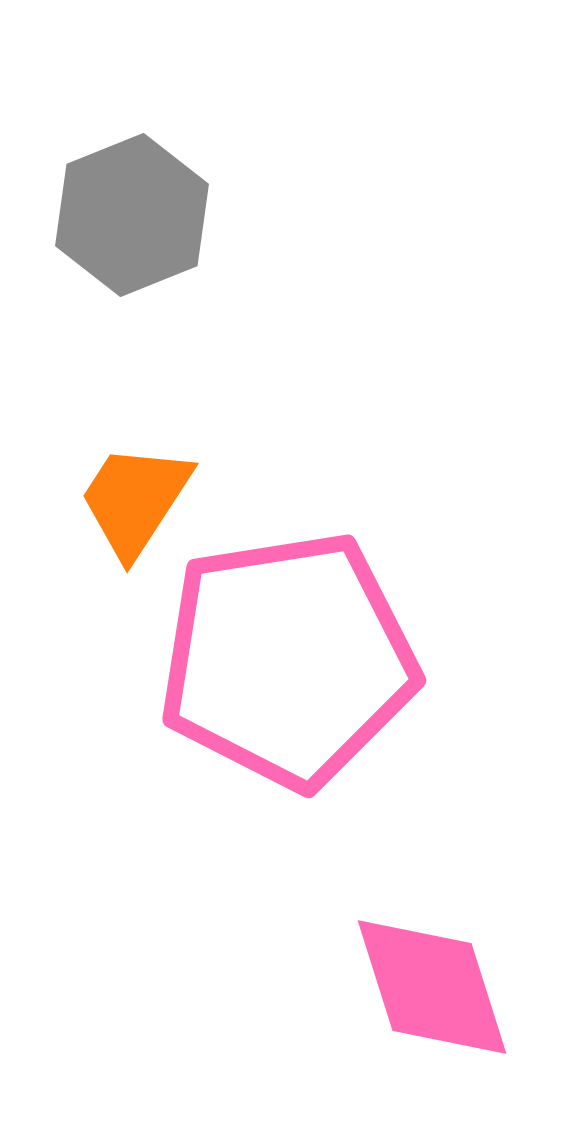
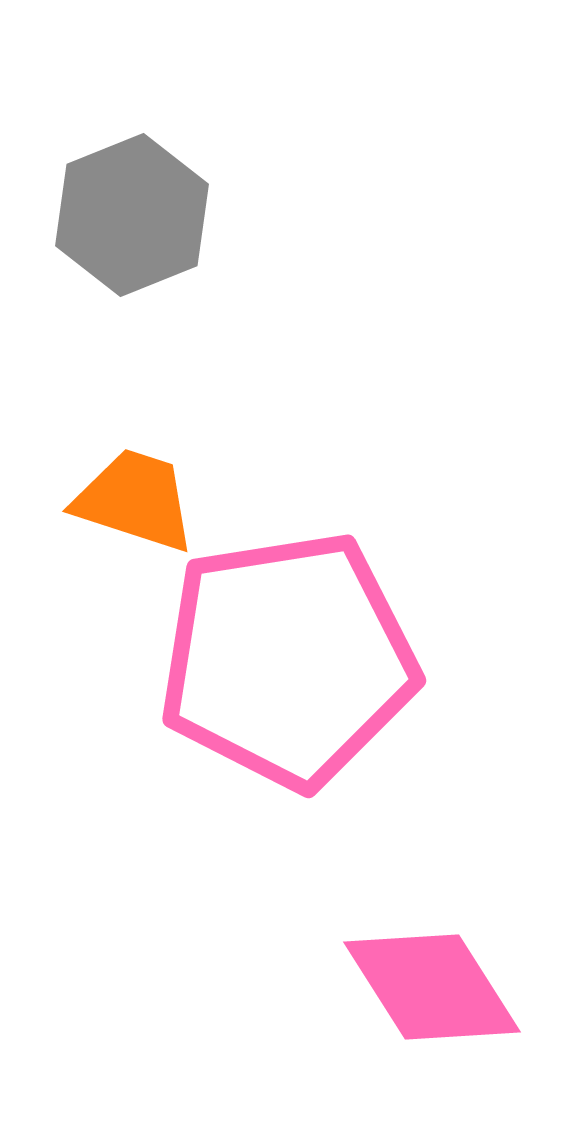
orange trapezoid: rotated 75 degrees clockwise
pink diamond: rotated 15 degrees counterclockwise
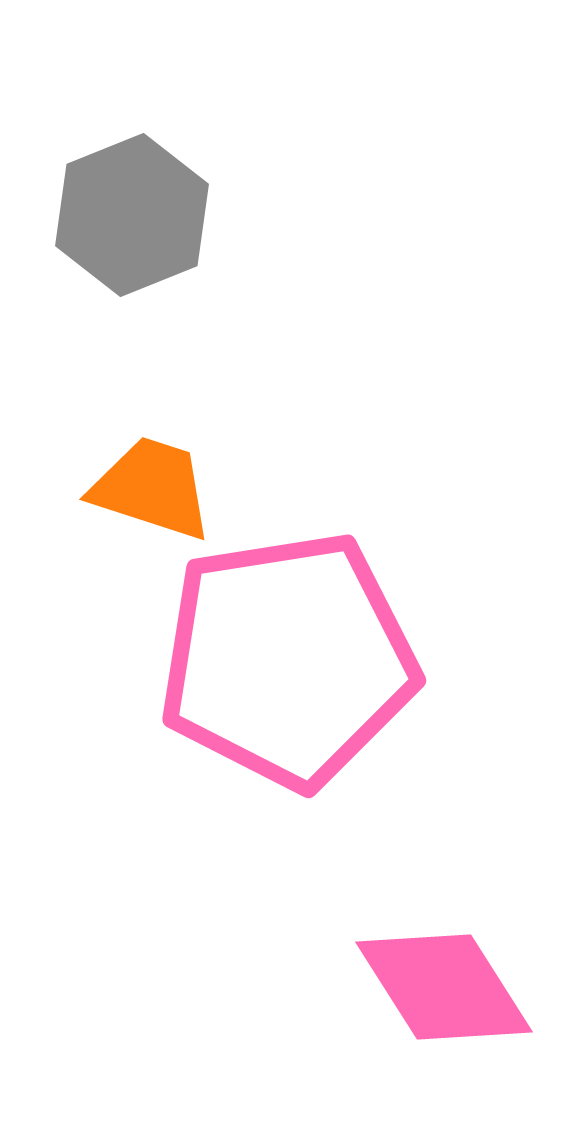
orange trapezoid: moved 17 px right, 12 px up
pink diamond: moved 12 px right
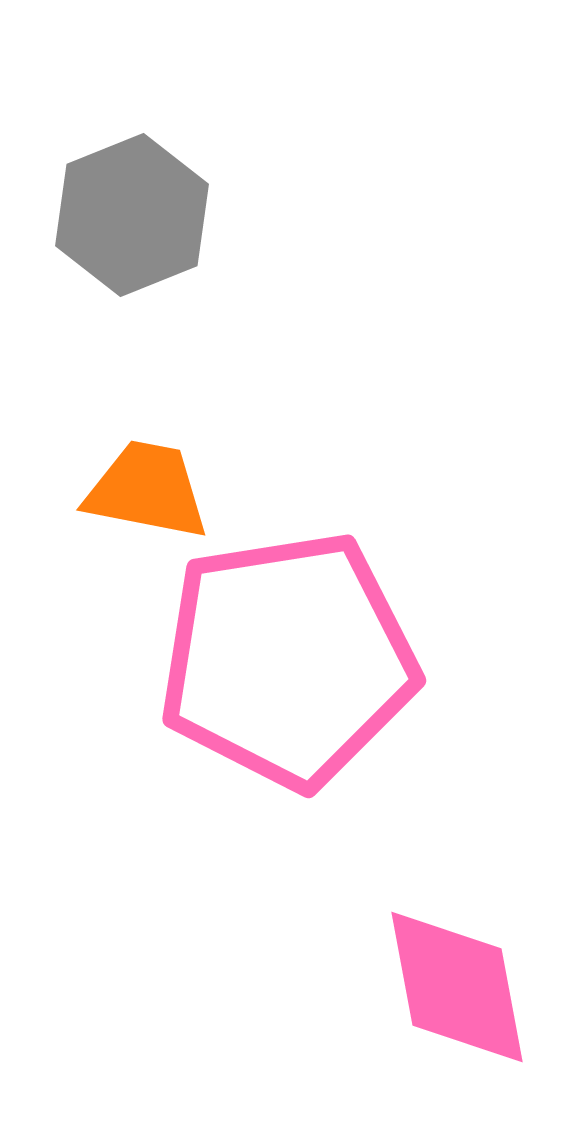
orange trapezoid: moved 5 px left, 2 px down; rotated 7 degrees counterclockwise
pink diamond: moved 13 px right; rotated 22 degrees clockwise
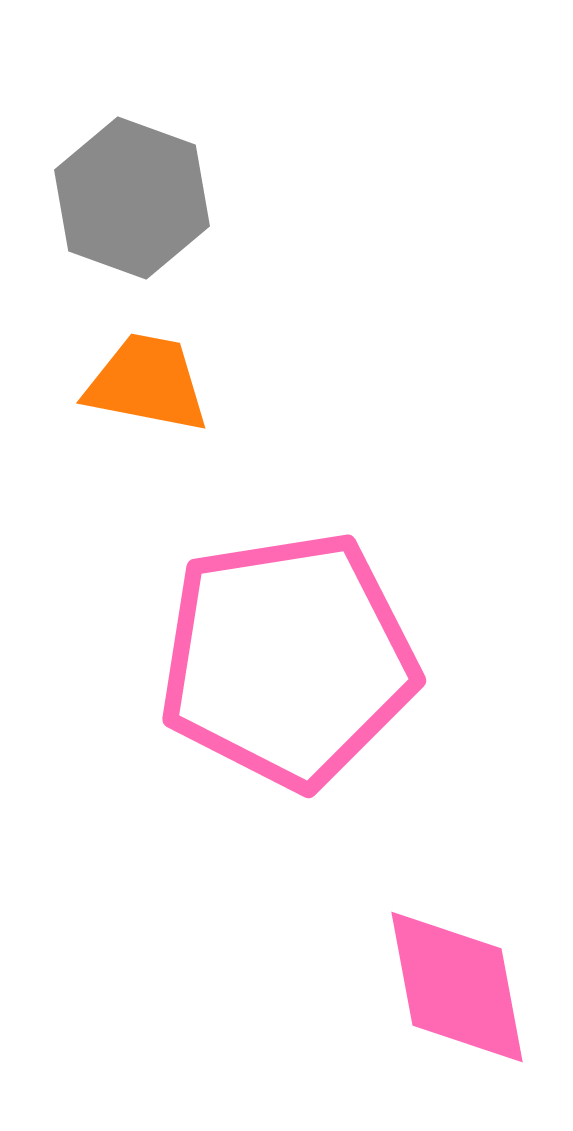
gray hexagon: moved 17 px up; rotated 18 degrees counterclockwise
orange trapezoid: moved 107 px up
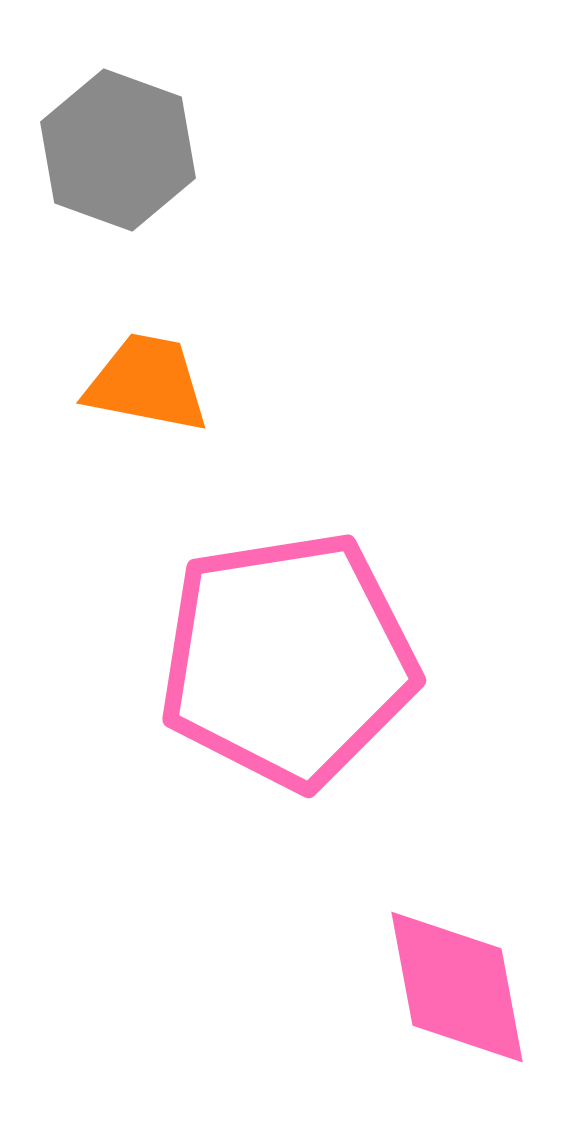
gray hexagon: moved 14 px left, 48 px up
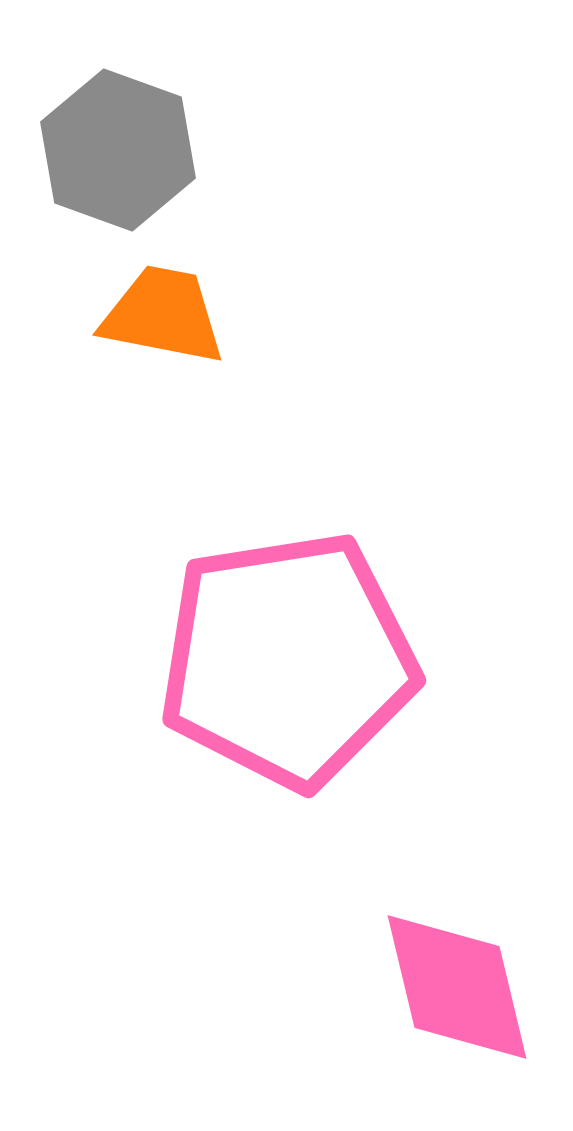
orange trapezoid: moved 16 px right, 68 px up
pink diamond: rotated 3 degrees counterclockwise
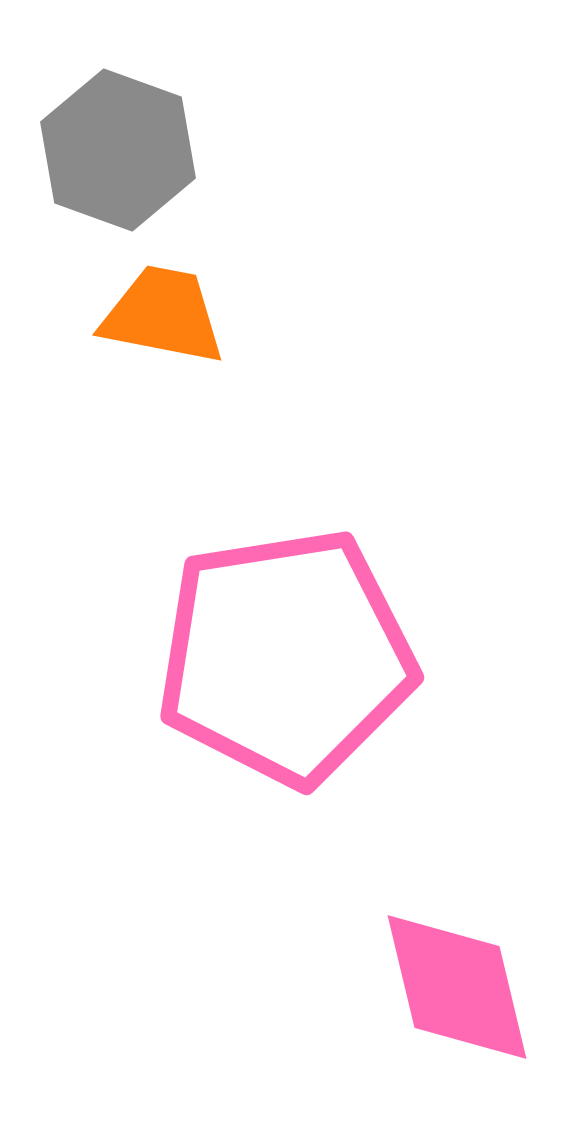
pink pentagon: moved 2 px left, 3 px up
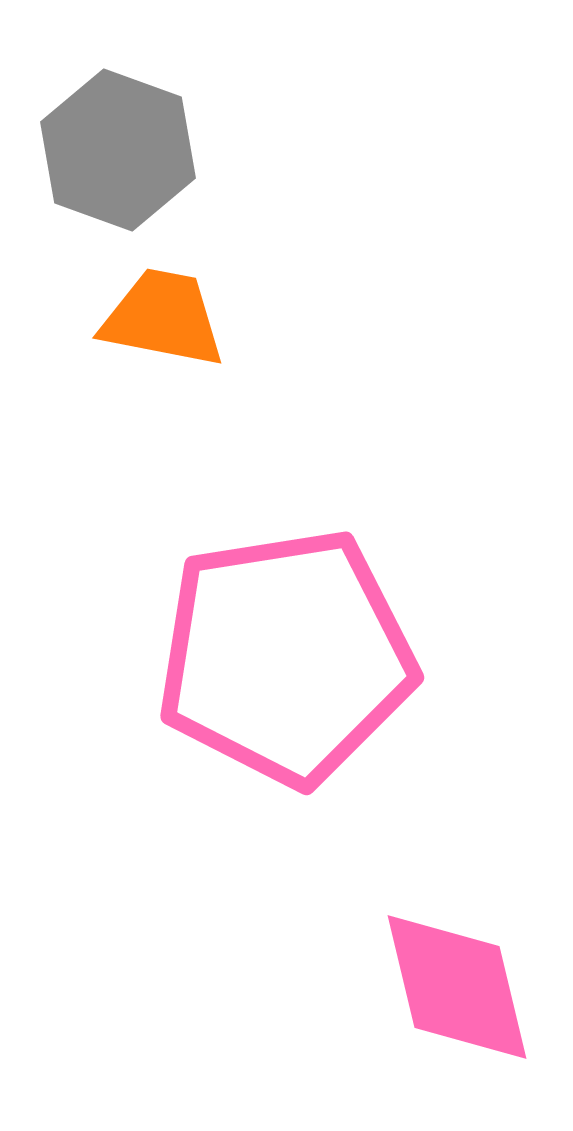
orange trapezoid: moved 3 px down
